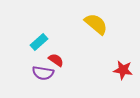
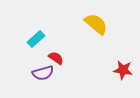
cyan rectangle: moved 3 px left, 3 px up
red semicircle: moved 2 px up
purple semicircle: rotated 25 degrees counterclockwise
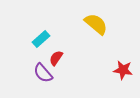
cyan rectangle: moved 5 px right
red semicircle: rotated 91 degrees counterclockwise
purple semicircle: rotated 65 degrees clockwise
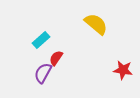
cyan rectangle: moved 1 px down
purple semicircle: rotated 70 degrees clockwise
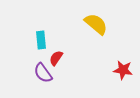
cyan rectangle: rotated 54 degrees counterclockwise
purple semicircle: rotated 65 degrees counterclockwise
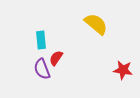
purple semicircle: moved 1 px left, 4 px up; rotated 15 degrees clockwise
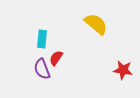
cyan rectangle: moved 1 px right, 1 px up; rotated 12 degrees clockwise
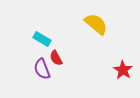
cyan rectangle: rotated 66 degrees counterclockwise
red semicircle: rotated 63 degrees counterclockwise
red star: rotated 24 degrees clockwise
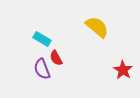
yellow semicircle: moved 1 px right, 3 px down
